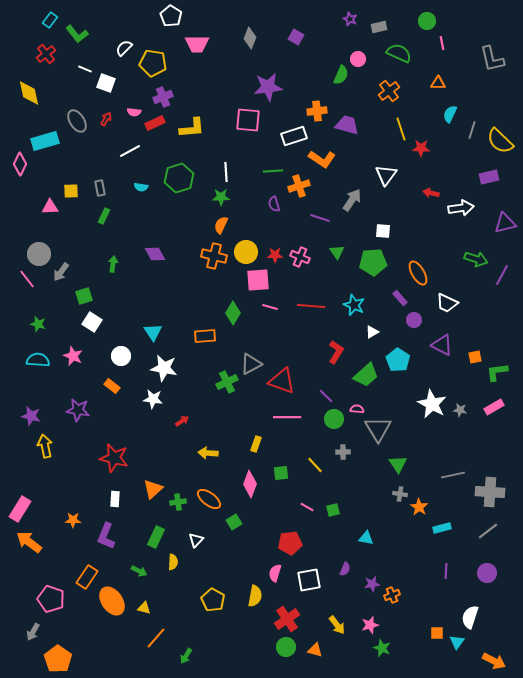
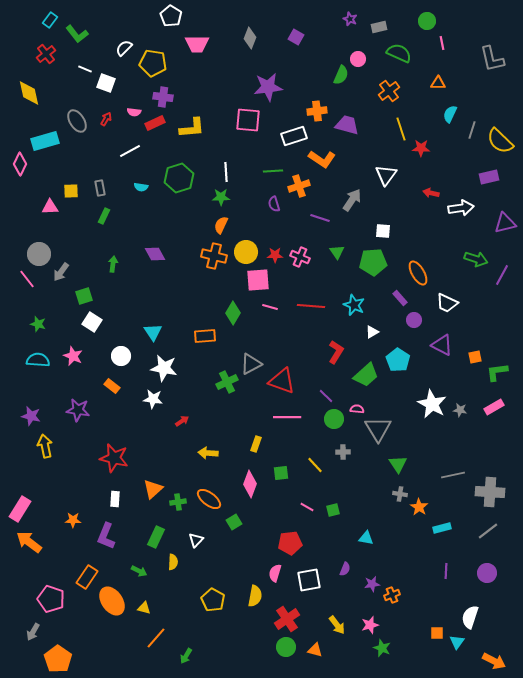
purple cross at (163, 97): rotated 30 degrees clockwise
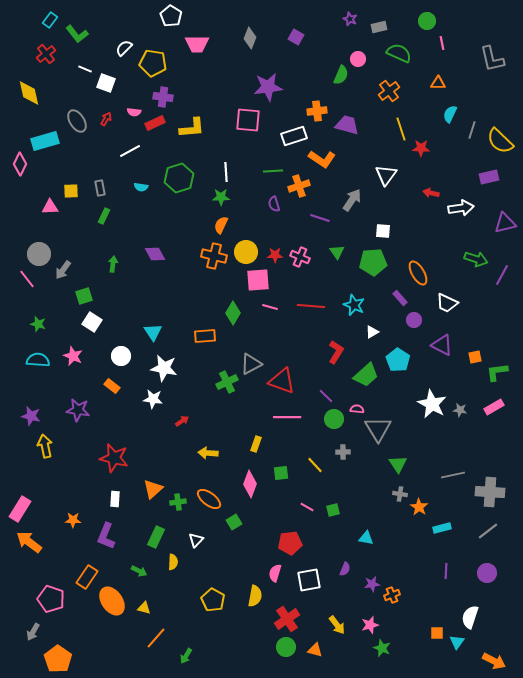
gray arrow at (61, 272): moved 2 px right, 2 px up
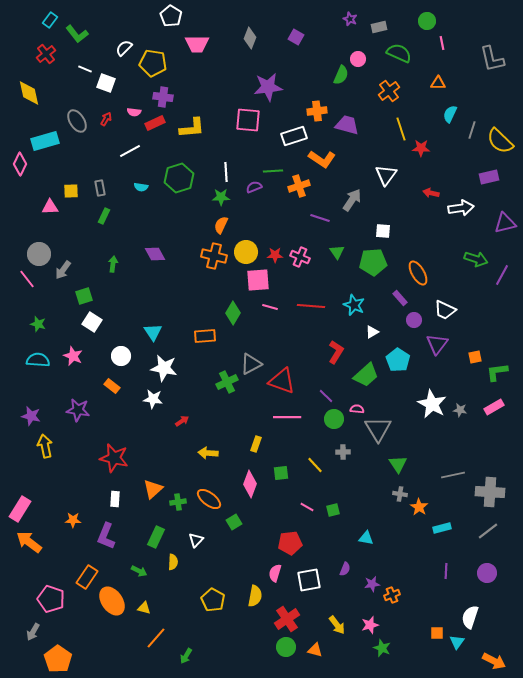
purple semicircle at (274, 204): moved 20 px left, 17 px up; rotated 84 degrees clockwise
white trapezoid at (447, 303): moved 2 px left, 7 px down
purple triangle at (442, 345): moved 5 px left, 1 px up; rotated 40 degrees clockwise
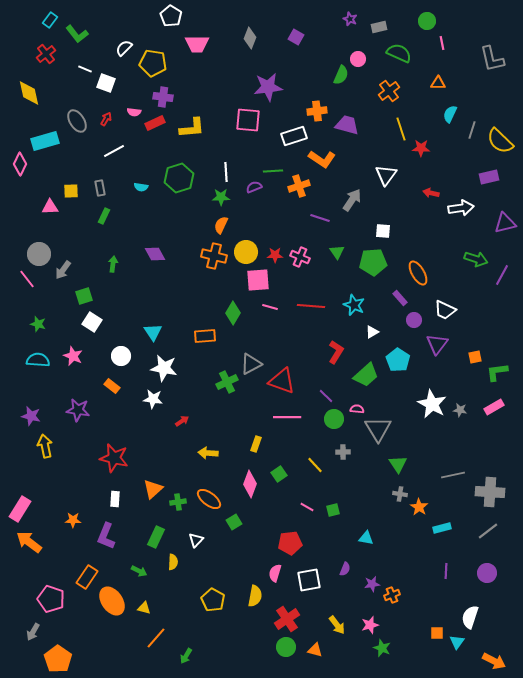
white line at (130, 151): moved 16 px left
green square at (281, 473): moved 2 px left, 1 px down; rotated 28 degrees counterclockwise
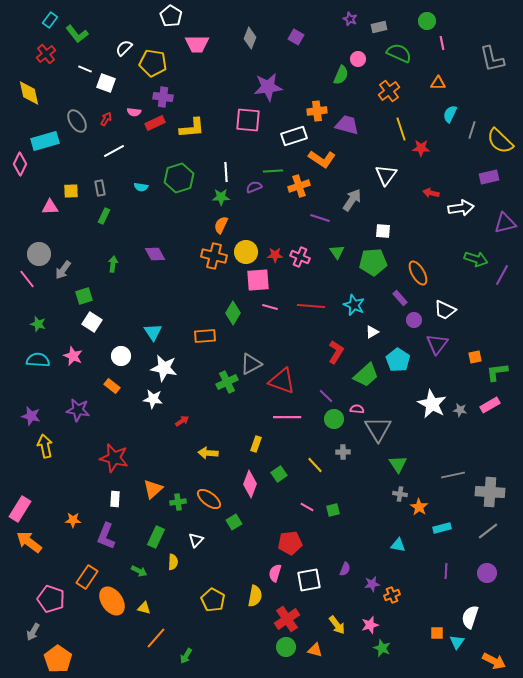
pink rectangle at (494, 407): moved 4 px left, 2 px up
cyan triangle at (366, 538): moved 32 px right, 7 px down
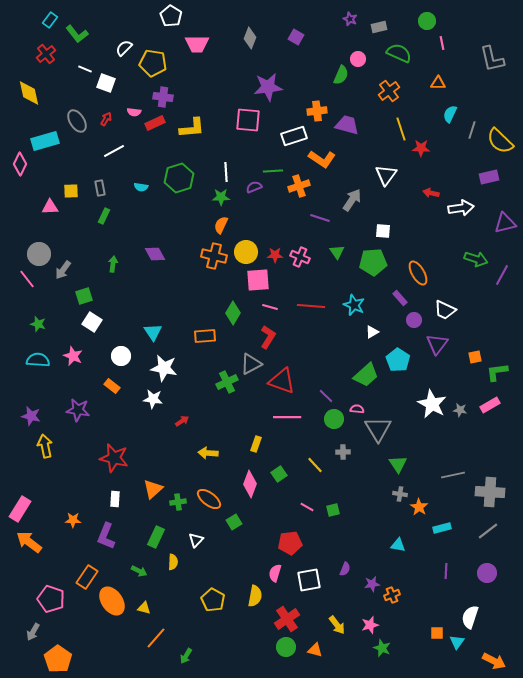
red L-shape at (336, 352): moved 68 px left, 15 px up
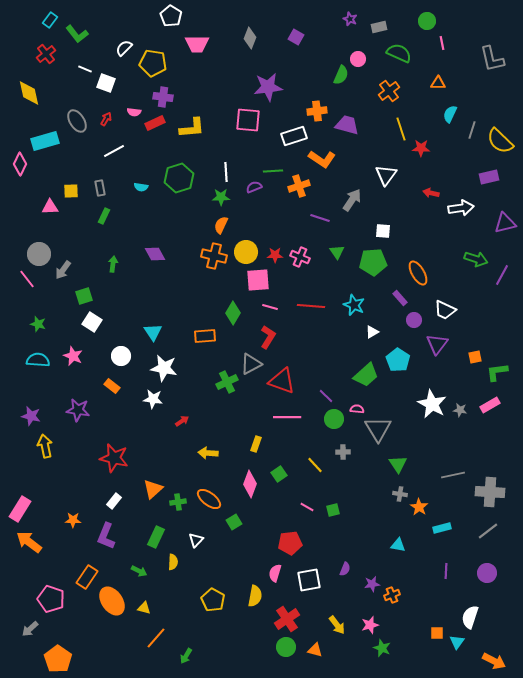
white rectangle at (115, 499): moved 1 px left, 2 px down; rotated 35 degrees clockwise
gray arrow at (33, 632): moved 3 px left, 3 px up; rotated 18 degrees clockwise
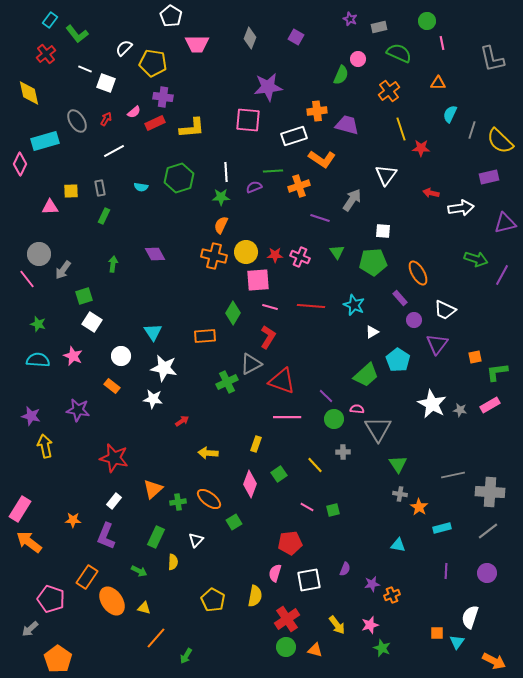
pink semicircle at (134, 112): rotated 48 degrees counterclockwise
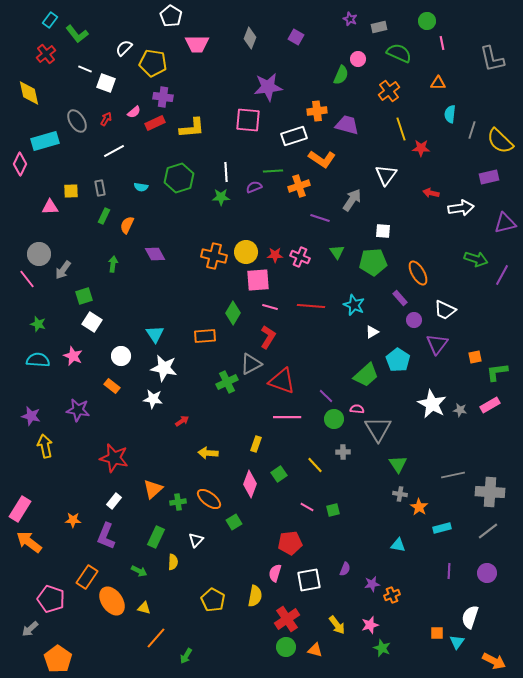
cyan semicircle at (450, 114): rotated 18 degrees counterclockwise
orange semicircle at (221, 225): moved 94 px left
cyan triangle at (153, 332): moved 2 px right, 2 px down
purple line at (446, 571): moved 3 px right
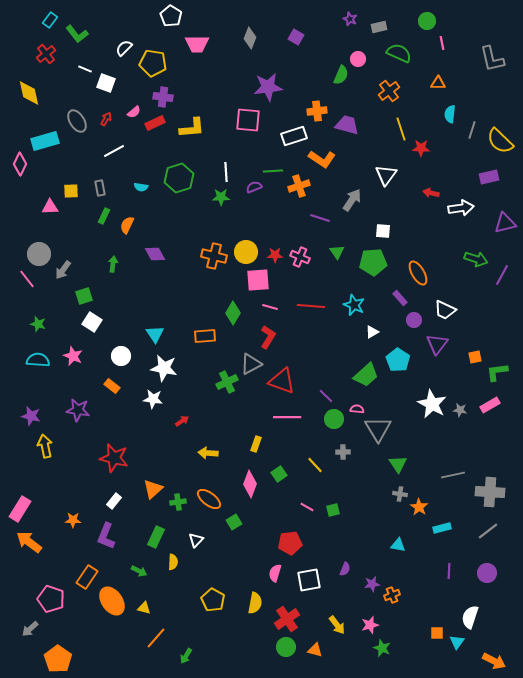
yellow semicircle at (255, 596): moved 7 px down
